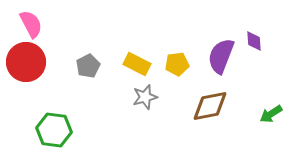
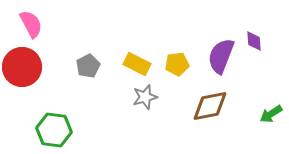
red circle: moved 4 px left, 5 px down
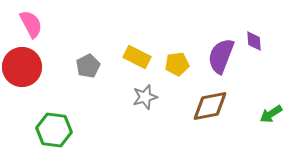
yellow rectangle: moved 7 px up
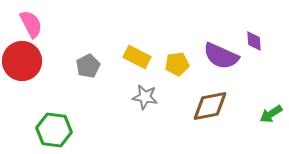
purple semicircle: rotated 87 degrees counterclockwise
red circle: moved 6 px up
gray star: rotated 25 degrees clockwise
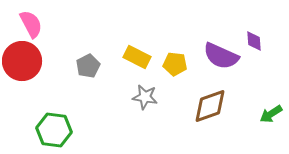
yellow pentagon: moved 2 px left; rotated 15 degrees clockwise
brown diamond: rotated 9 degrees counterclockwise
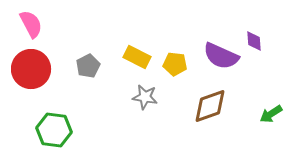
red circle: moved 9 px right, 8 px down
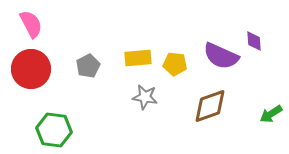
yellow rectangle: moved 1 px right, 1 px down; rotated 32 degrees counterclockwise
